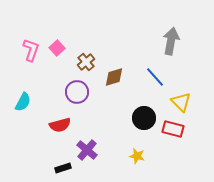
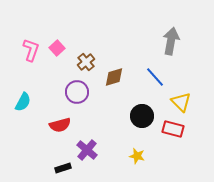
black circle: moved 2 px left, 2 px up
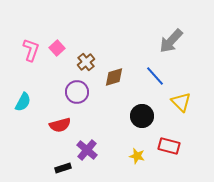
gray arrow: rotated 148 degrees counterclockwise
blue line: moved 1 px up
red rectangle: moved 4 px left, 17 px down
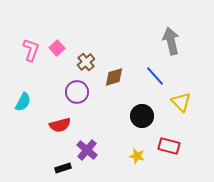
gray arrow: rotated 124 degrees clockwise
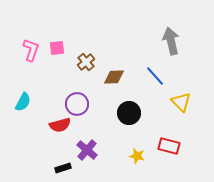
pink square: rotated 35 degrees clockwise
brown diamond: rotated 15 degrees clockwise
purple circle: moved 12 px down
black circle: moved 13 px left, 3 px up
